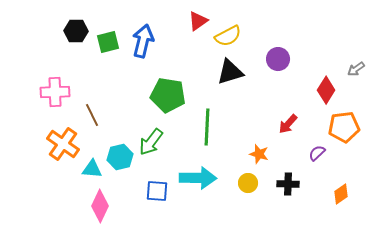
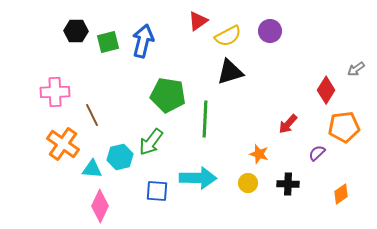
purple circle: moved 8 px left, 28 px up
green line: moved 2 px left, 8 px up
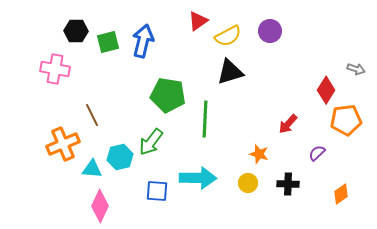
gray arrow: rotated 126 degrees counterclockwise
pink cross: moved 23 px up; rotated 12 degrees clockwise
orange pentagon: moved 2 px right, 7 px up
orange cross: rotated 32 degrees clockwise
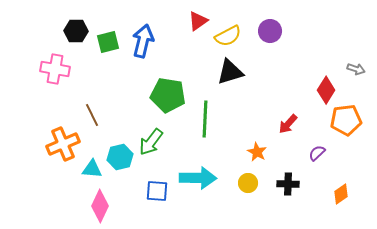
orange star: moved 2 px left, 2 px up; rotated 12 degrees clockwise
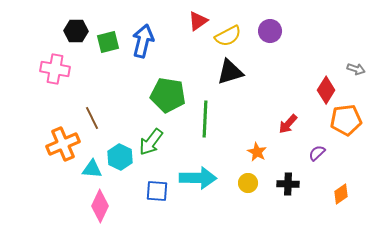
brown line: moved 3 px down
cyan hexagon: rotated 20 degrees counterclockwise
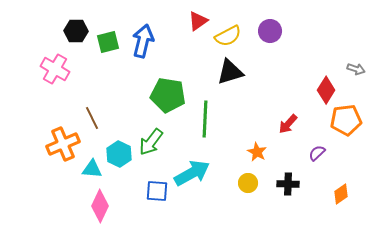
pink cross: rotated 20 degrees clockwise
cyan hexagon: moved 1 px left, 3 px up
cyan arrow: moved 6 px left, 5 px up; rotated 30 degrees counterclockwise
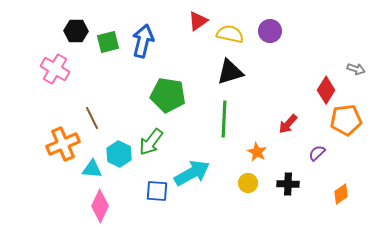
yellow semicircle: moved 2 px right, 2 px up; rotated 140 degrees counterclockwise
green line: moved 19 px right
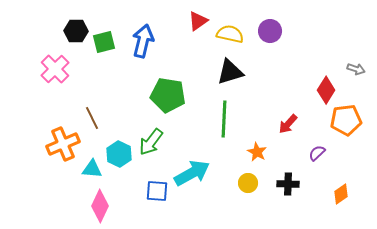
green square: moved 4 px left
pink cross: rotated 16 degrees clockwise
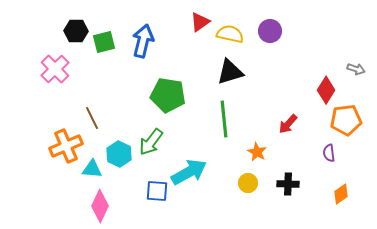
red triangle: moved 2 px right, 1 px down
green line: rotated 9 degrees counterclockwise
orange cross: moved 3 px right, 2 px down
purple semicircle: moved 12 px right; rotated 54 degrees counterclockwise
cyan arrow: moved 3 px left, 1 px up
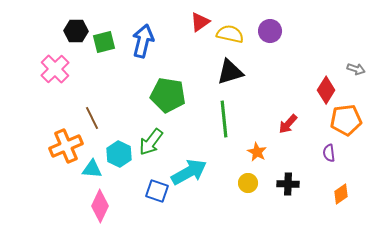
blue square: rotated 15 degrees clockwise
